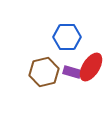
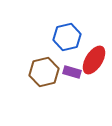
blue hexagon: rotated 12 degrees counterclockwise
red ellipse: moved 3 px right, 7 px up
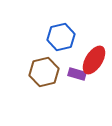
blue hexagon: moved 6 px left
purple rectangle: moved 5 px right, 2 px down
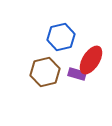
red ellipse: moved 3 px left
brown hexagon: moved 1 px right
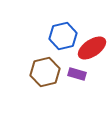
blue hexagon: moved 2 px right, 1 px up
red ellipse: moved 1 px right, 12 px up; rotated 24 degrees clockwise
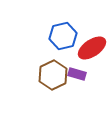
brown hexagon: moved 8 px right, 3 px down; rotated 12 degrees counterclockwise
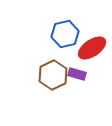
blue hexagon: moved 2 px right, 2 px up
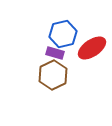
blue hexagon: moved 2 px left
purple rectangle: moved 22 px left, 21 px up
